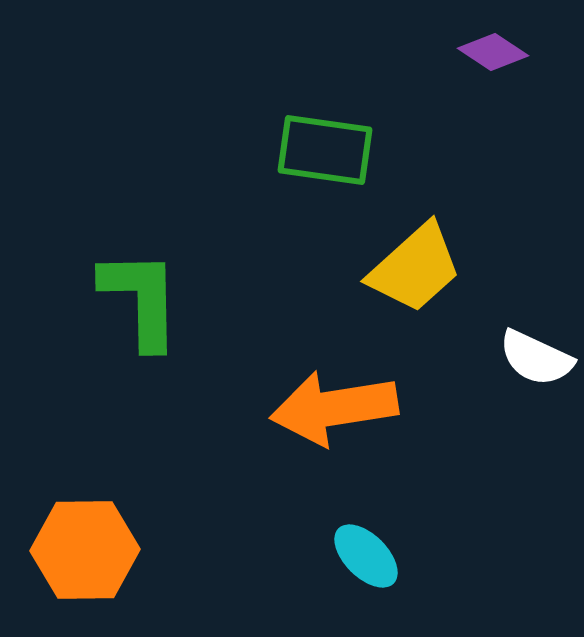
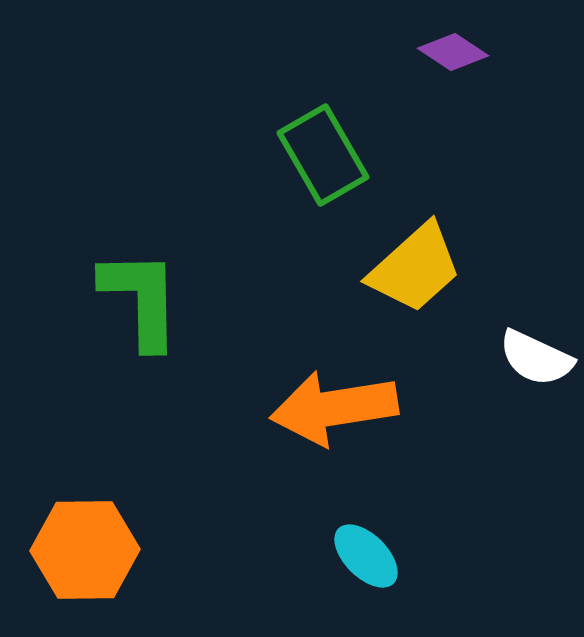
purple diamond: moved 40 px left
green rectangle: moved 2 px left, 5 px down; rotated 52 degrees clockwise
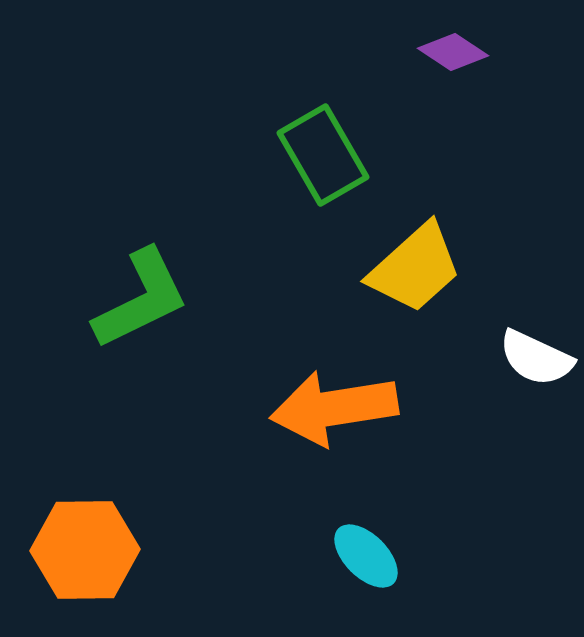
green L-shape: rotated 65 degrees clockwise
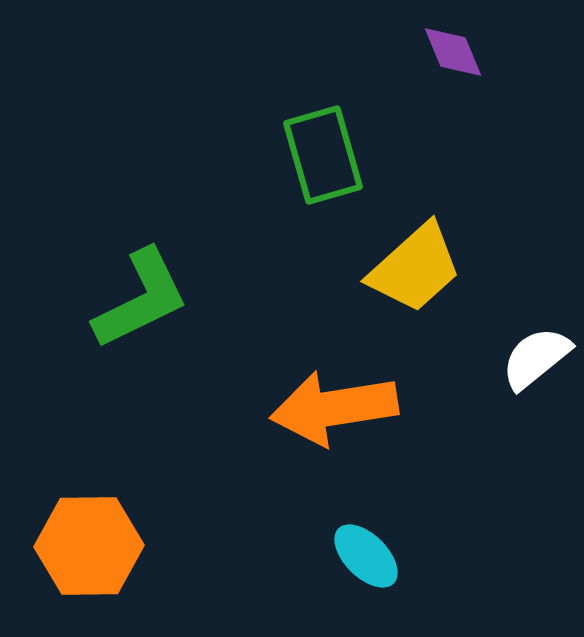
purple diamond: rotated 34 degrees clockwise
green rectangle: rotated 14 degrees clockwise
white semicircle: rotated 116 degrees clockwise
orange hexagon: moved 4 px right, 4 px up
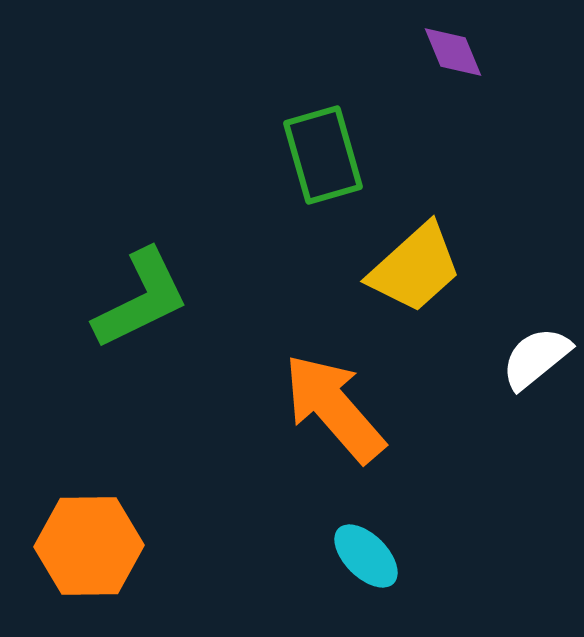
orange arrow: rotated 58 degrees clockwise
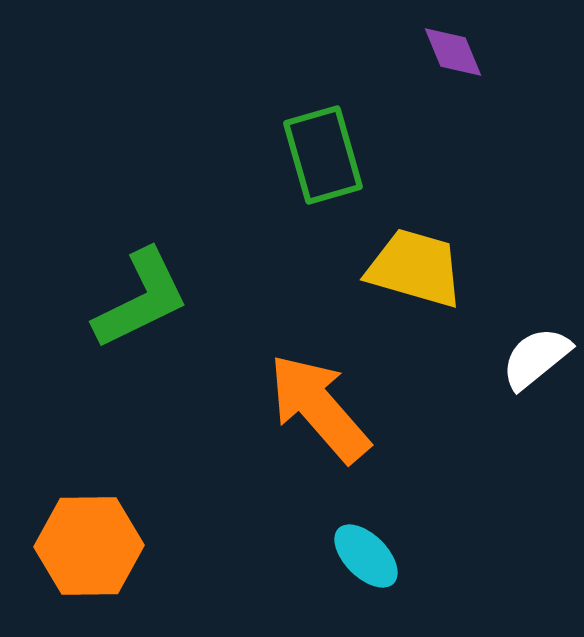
yellow trapezoid: rotated 122 degrees counterclockwise
orange arrow: moved 15 px left
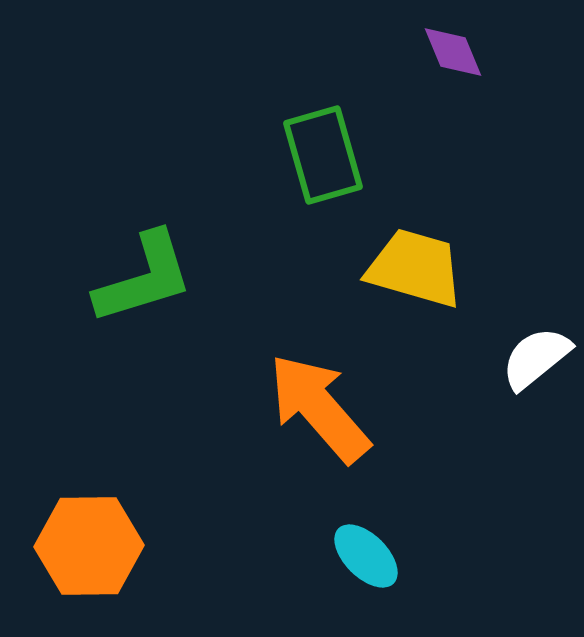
green L-shape: moved 3 px right, 21 px up; rotated 9 degrees clockwise
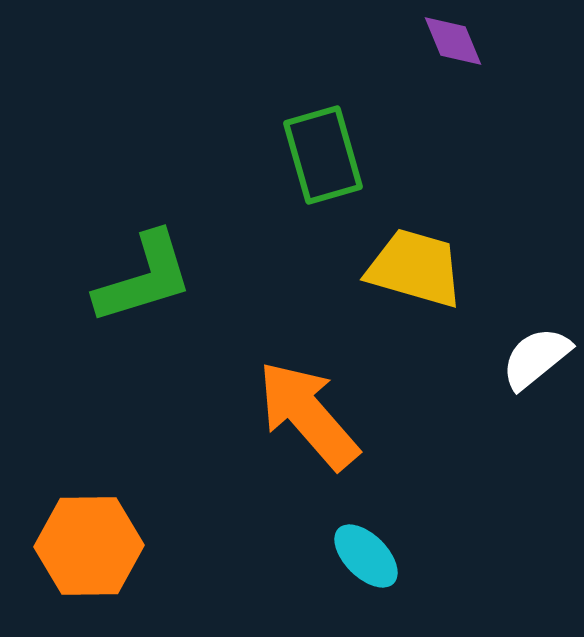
purple diamond: moved 11 px up
orange arrow: moved 11 px left, 7 px down
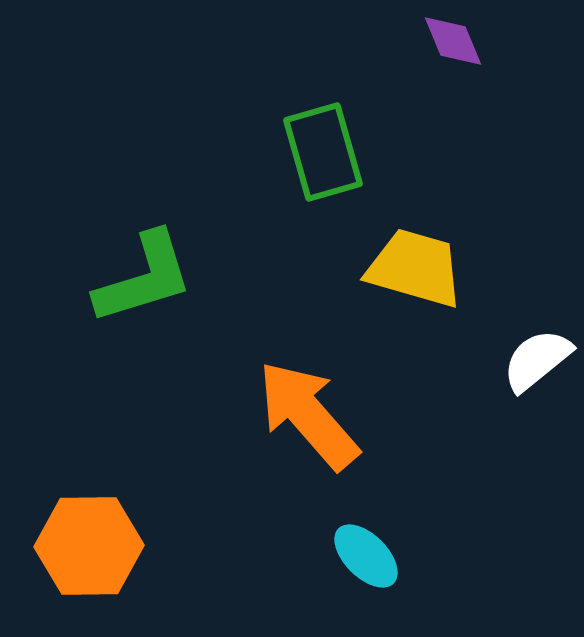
green rectangle: moved 3 px up
white semicircle: moved 1 px right, 2 px down
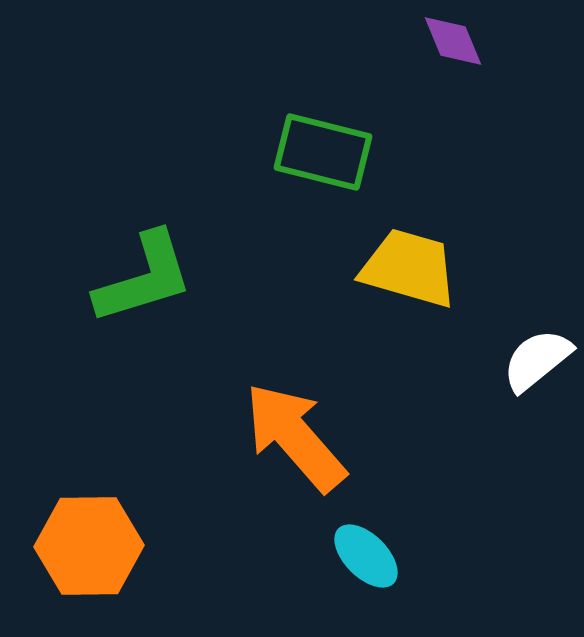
green rectangle: rotated 60 degrees counterclockwise
yellow trapezoid: moved 6 px left
orange arrow: moved 13 px left, 22 px down
